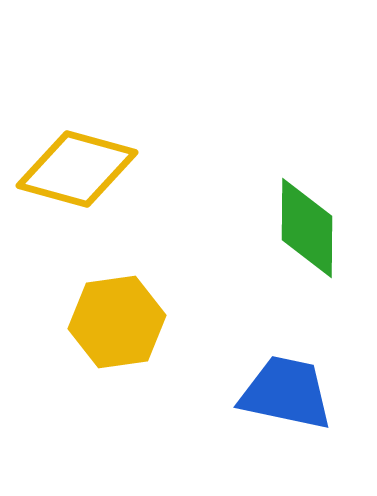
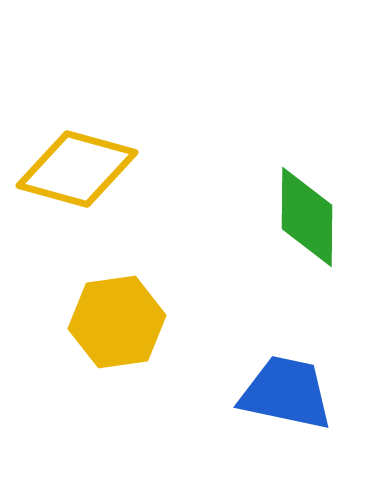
green diamond: moved 11 px up
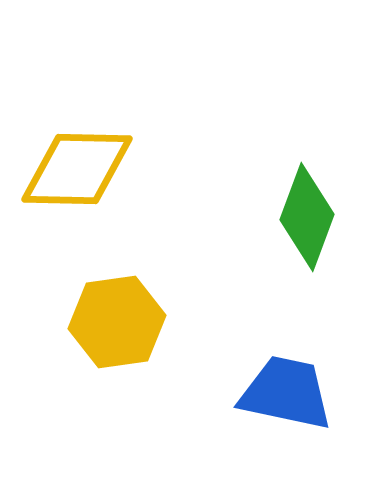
yellow diamond: rotated 14 degrees counterclockwise
green diamond: rotated 20 degrees clockwise
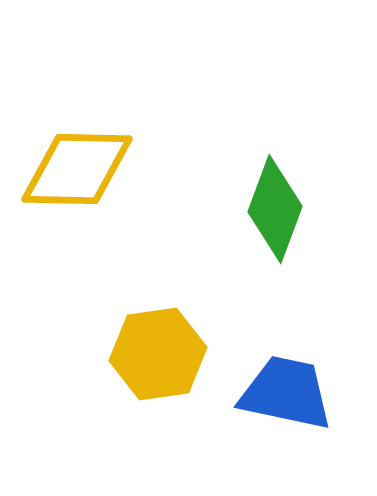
green diamond: moved 32 px left, 8 px up
yellow hexagon: moved 41 px right, 32 px down
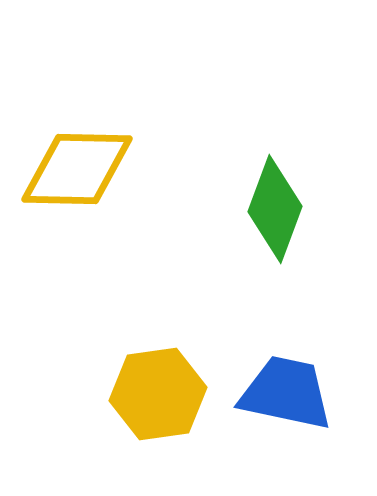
yellow hexagon: moved 40 px down
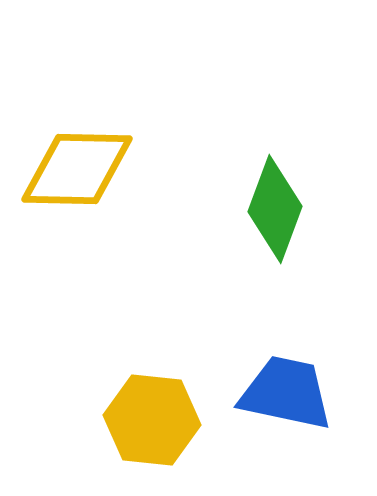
yellow hexagon: moved 6 px left, 26 px down; rotated 14 degrees clockwise
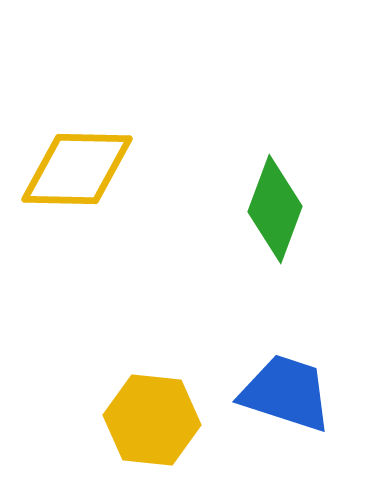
blue trapezoid: rotated 6 degrees clockwise
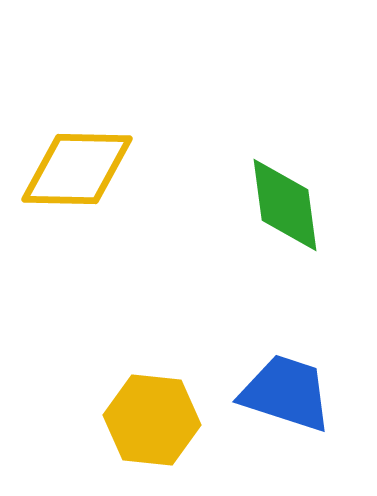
green diamond: moved 10 px right, 4 px up; rotated 28 degrees counterclockwise
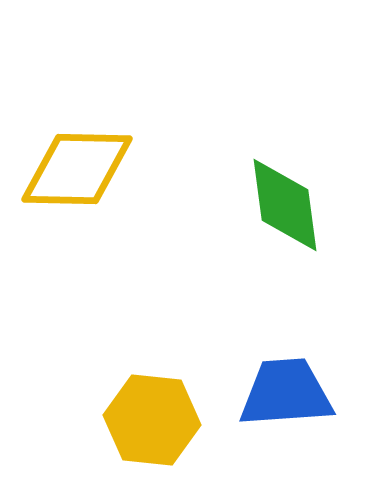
blue trapezoid: rotated 22 degrees counterclockwise
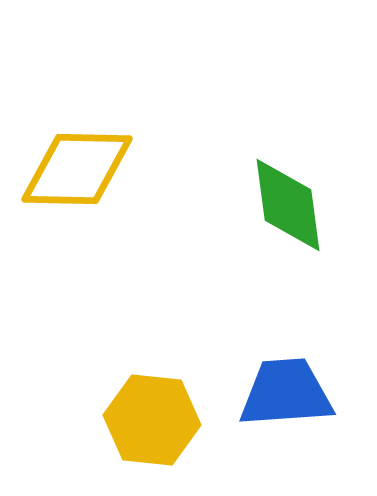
green diamond: moved 3 px right
